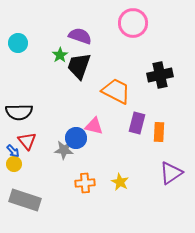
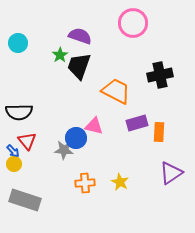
purple rectangle: rotated 60 degrees clockwise
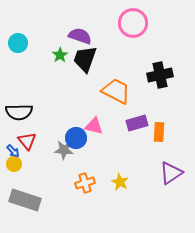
black trapezoid: moved 6 px right, 7 px up
orange cross: rotated 12 degrees counterclockwise
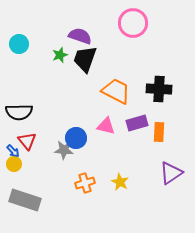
cyan circle: moved 1 px right, 1 px down
green star: rotated 14 degrees clockwise
black cross: moved 1 px left, 14 px down; rotated 15 degrees clockwise
pink triangle: moved 12 px right
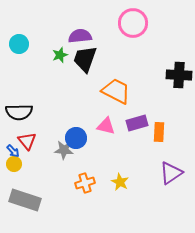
purple semicircle: rotated 25 degrees counterclockwise
black cross: moved 20 px right, 14 px up
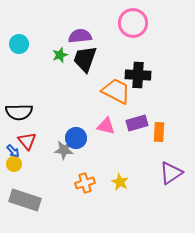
black cross: moved 41 px left
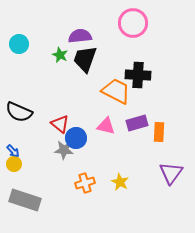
green star: rotated 28 degrees counterclockwise
black semicircle: rotated 24 degrees clockwise
red triangle: moved 33 px right, 17 px up; rotated 12 degrees counterclockwise
purple triangle: rotated 20 degrees counterclockwise
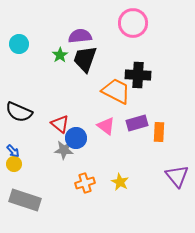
green star: rotated 14 degrees clockwise
pink triangle: rotated 24 degrees clockwise
purple triangle: moved 6 px right, 3 px down; rotated 15 degrees counterclockwise
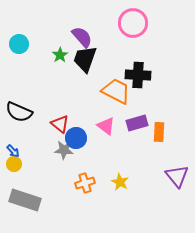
purple semicircle: moved 2 px right, 1 px down; rotated 55 degrees clockwise
